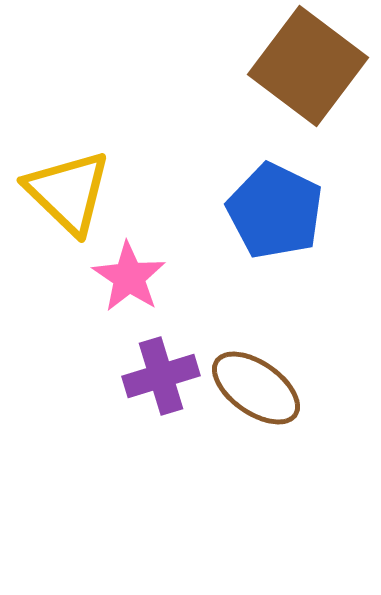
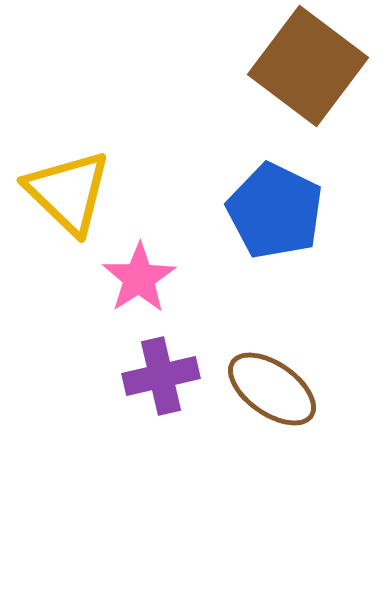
pink star: moved 10 px right, 1 px down; rotated 6 degrees clockwise
purple cross: rotated 4 degrees clockwise
brown ellipse: moved 16 px right, 1 px down
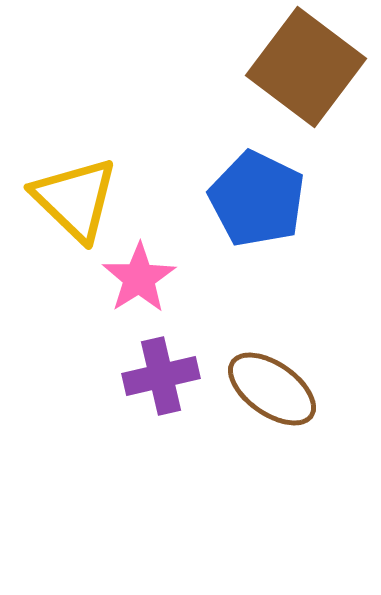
brown square: moved 2 px left, 1 px down
yellow triangle: moved 7 px right, 7 px down
blue pentagon: moved 18 px left, 12 px up
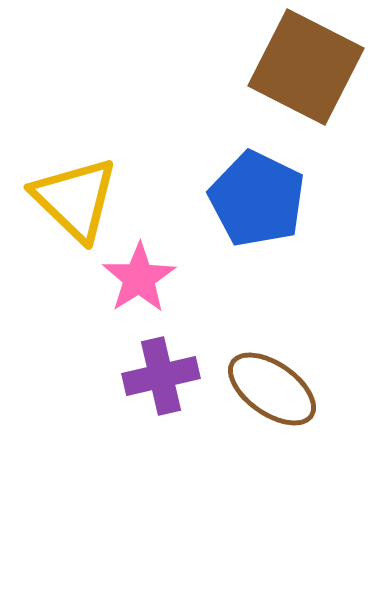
brown square: rotated 10 degrees counterclockwise
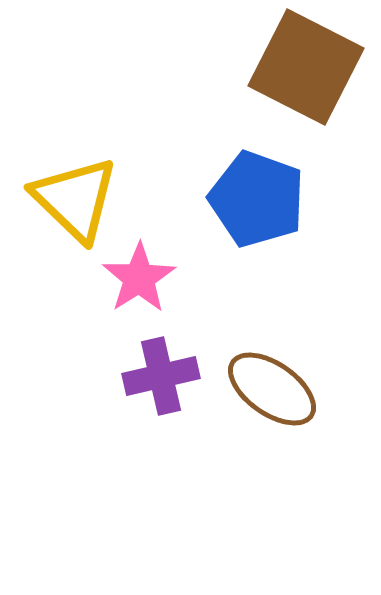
blue pentagon: rotated 6 degrees counterclockwise
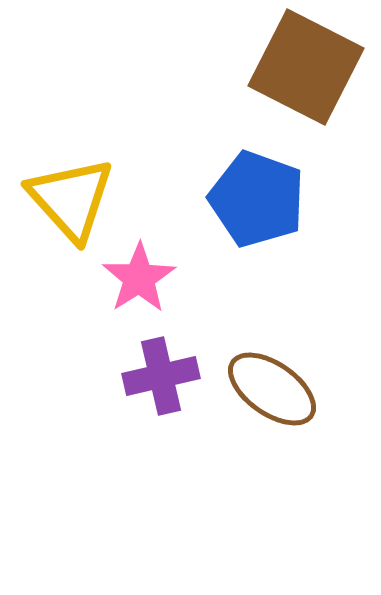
yellow triangle: moved 4 px left; rotated 4 degrees clockwise
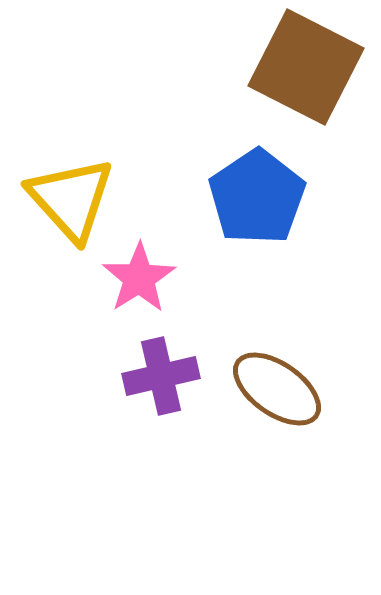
blue pentagon: moved 2 px up; rotated 18 degrees clockwise
brown ellipse: moved 5 px right
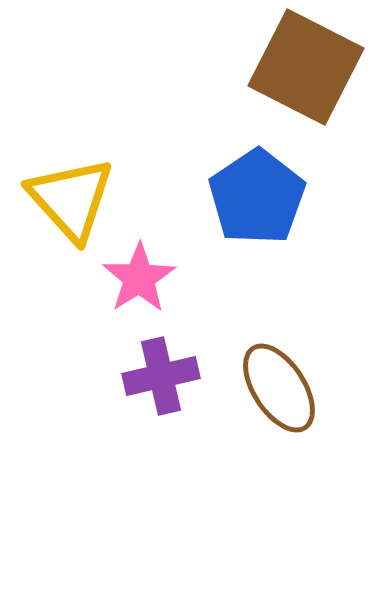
brown ellipse: moved 2 px right, 1 px up; rotated 22 degrees clockwise
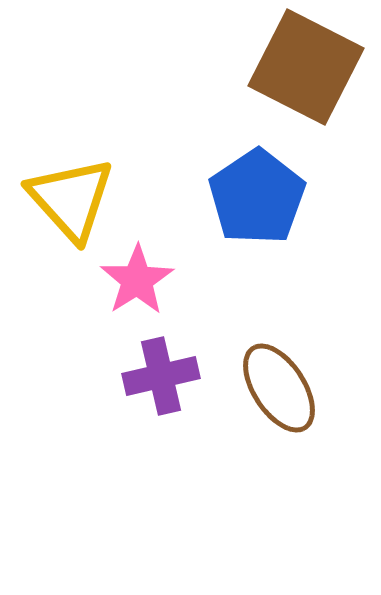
pink star: moved 2 px left, 2 px down
